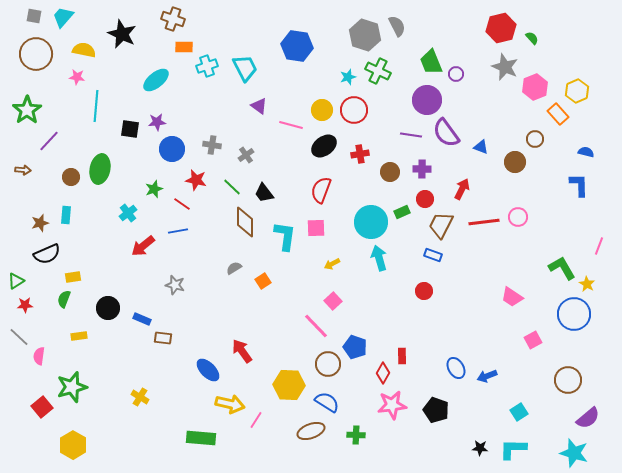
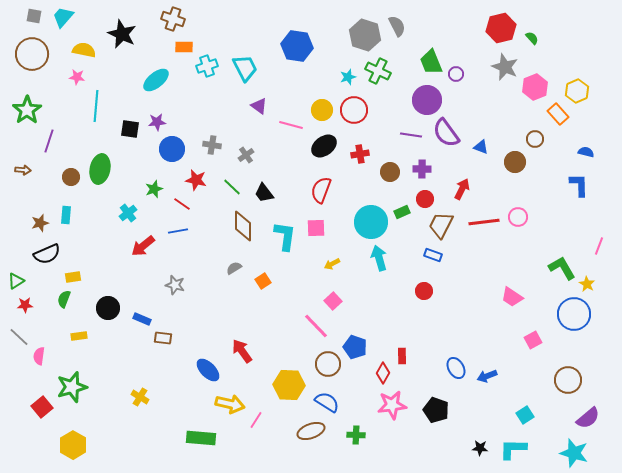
brown circle at (36, 54): moved 4 px left
purple line at (49, 141): rotated 25 degrees counterclockwise
brown diamond at (245, 222): moved 2 px left, 4 px down
cyan square at (519, 412): moved 6 px right, 3 px down
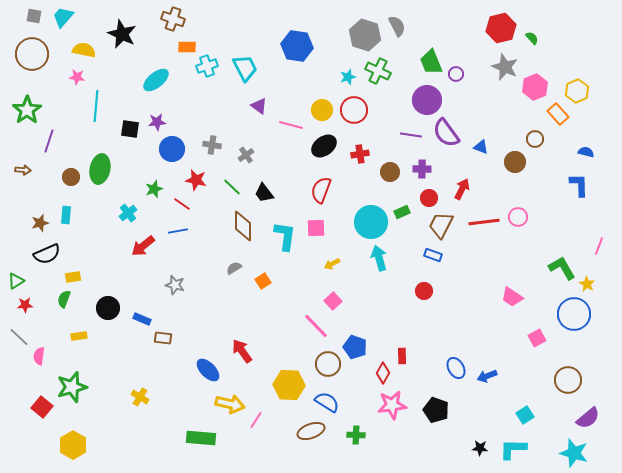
orange rectangle at (184, 47): moved 3 px right
red circle at (425, 199): moved 4 px right, 1 px up
pink square at (533, 340): moved 4 px right, 2 px up
red square at (42, 407): rotated 10 degrees counterclockwise
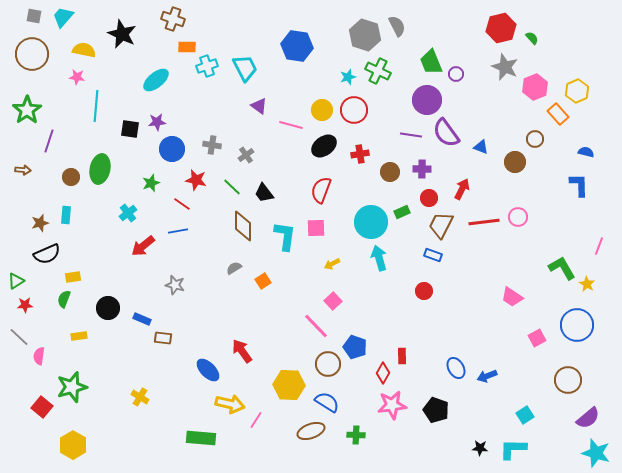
green star at (154, 189): moved 3 px left, 6 px up
blue circle at (574, 314): moved 3 px right, 11 px down
cyan star at (574, 453): moved 22 px right
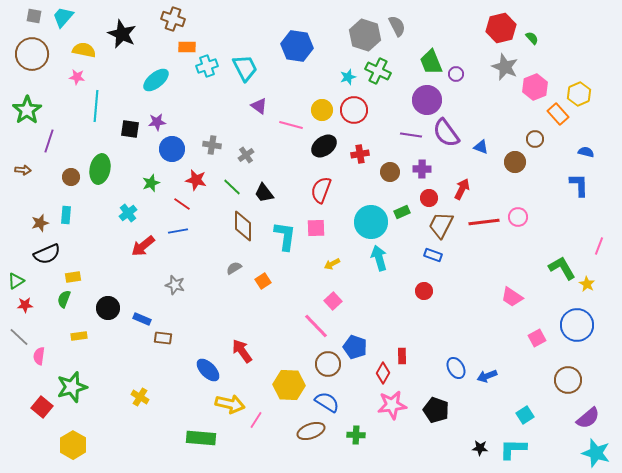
yellow hexagon at (577, 91): moved 2 px right, 3 px down
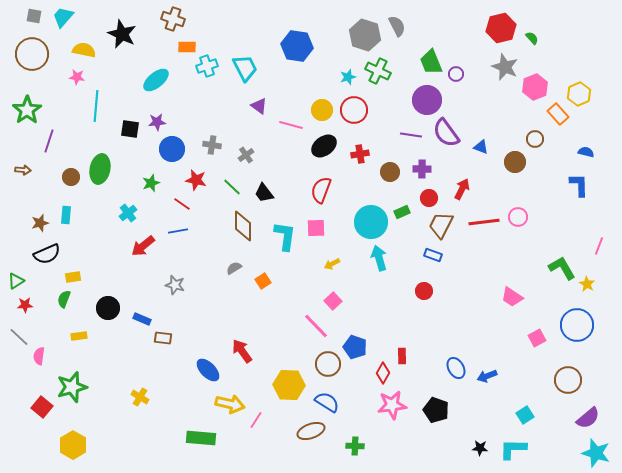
green cross at (356, 435): moved 1 px left, 11 px down
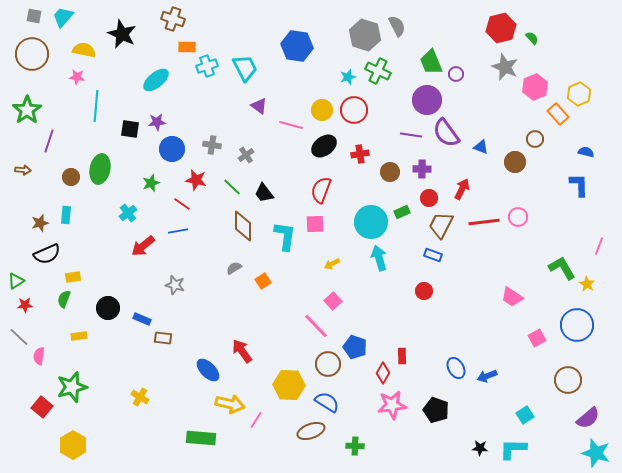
pink square at (316, 228): moved 1 px left, 4 px up
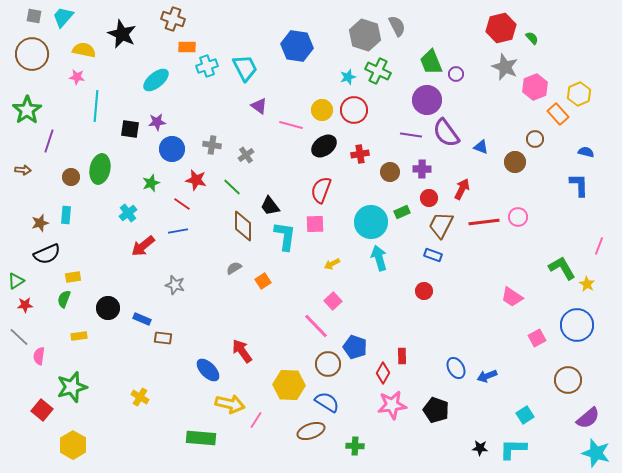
black trapezoid at (264, 193): moved 6 px right, 13 px down
red square at (42, 407): moved 3 px down
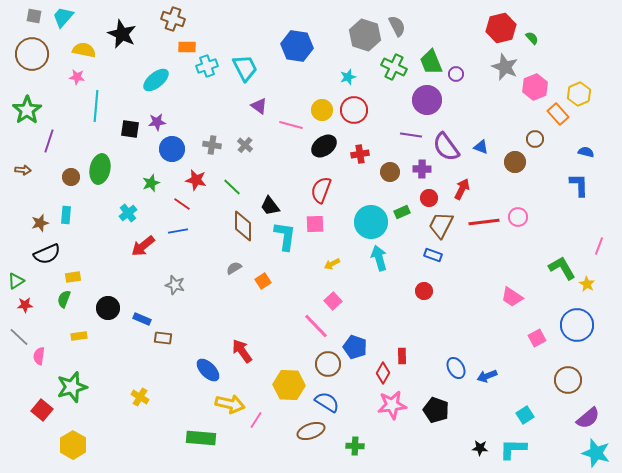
green cross at (378, 71): moved 16 px right, 4 px up
purple semicircle at (446, 133): moved 14 px down
gray cross at (246, 155): moved 1 px left, 10 px up; rotated 14 degrees counterclockwise
